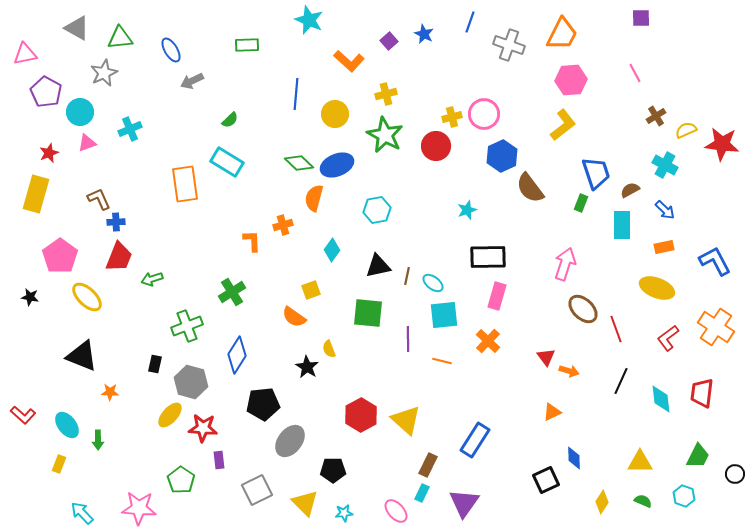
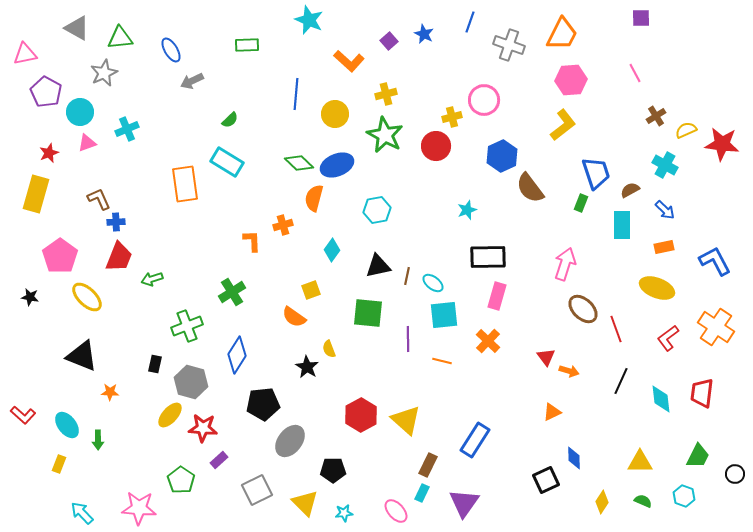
pink circle at (484, 114): moved 14 px up
cyan cross at (130, 129): moved 3 px left
purple rectangle at (219, 460): rotated 54 degrees clockwise
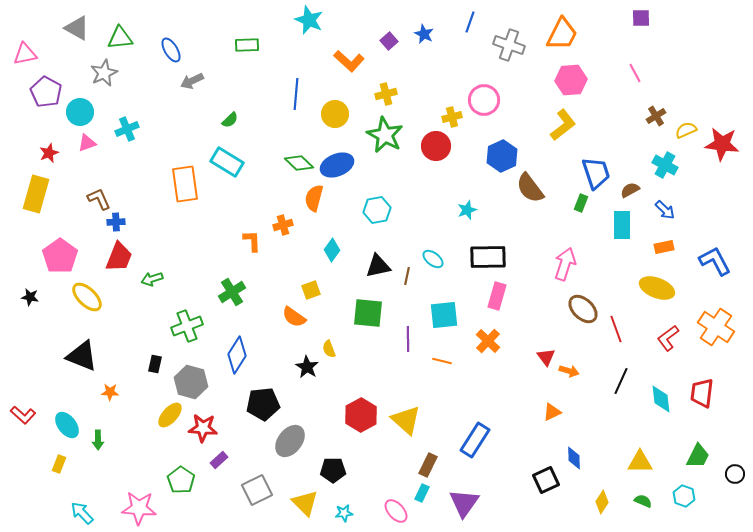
cyan ellipse at (433, 283): moved 24 px up
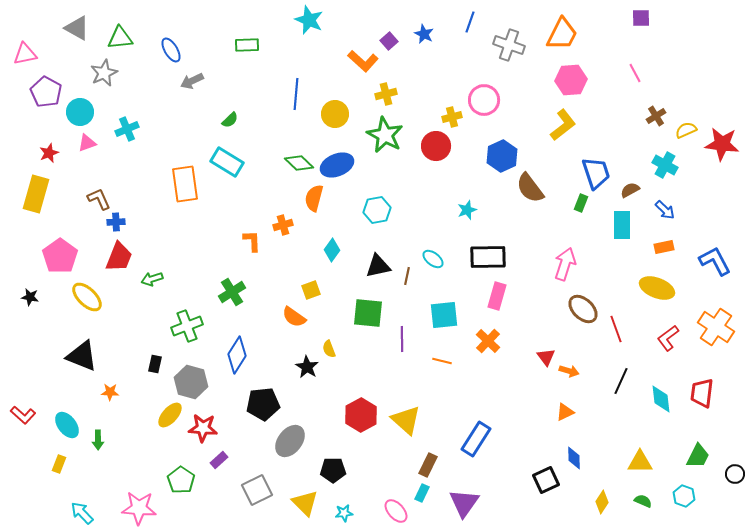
orange L-shape at (349, 61): moved 14 px right
purple line at (408, 339): moved 6 px left
orange triangle at (552, 412): moved 13 px right
blue rectangle at (475, 440): moved 1 px right, 1 px up
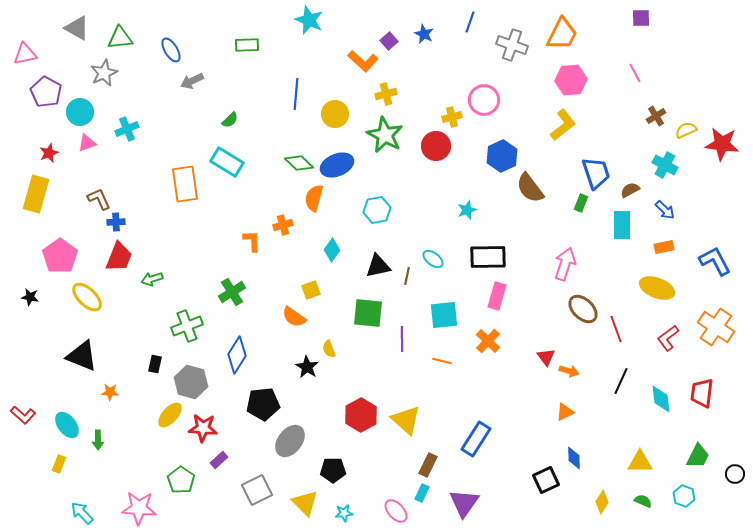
gray cross at (509, 45): moved 3 px right
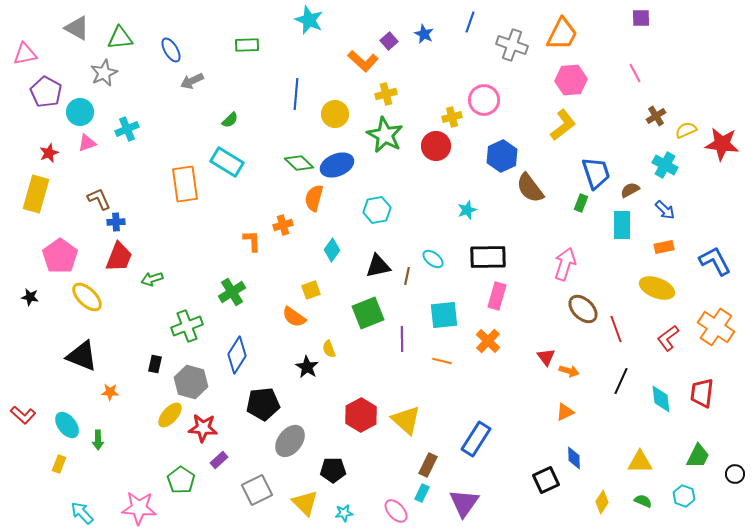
green square at (368, 313): rotated 28 degrees counterclockwise
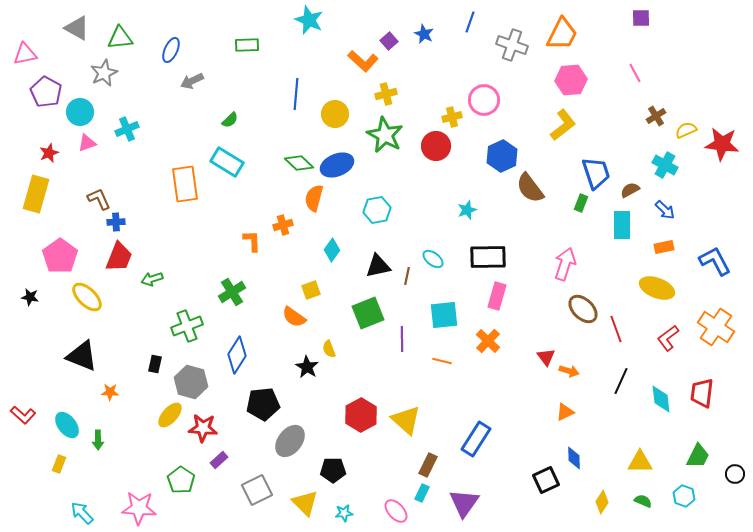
blue ellipse at (171, 50): rotated 55 degrees clockwise
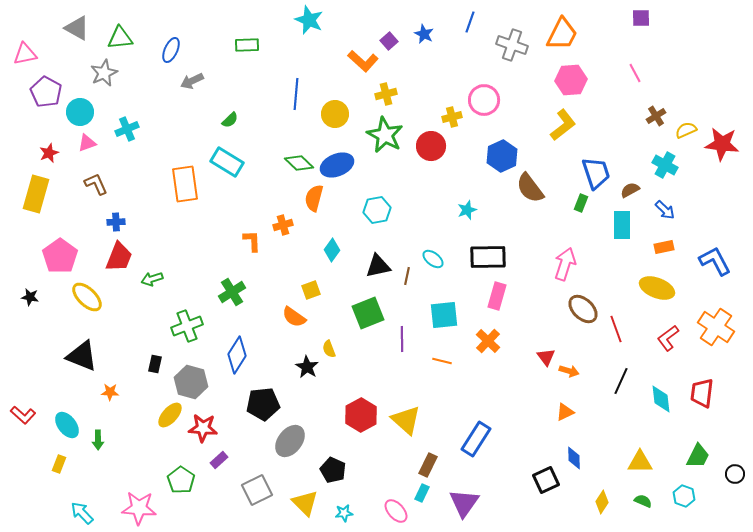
red circle at (436, 146): moved 5 px left
brown L-shape at (99, 199): moved 3 px left, 15 px up
black pentagon at (333, 470): rotated 25 degrees clockwise
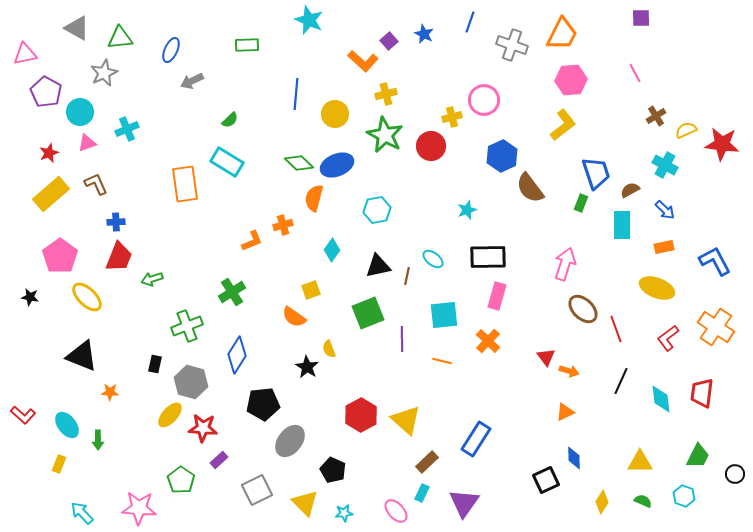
yellow rectangle at (36, 194): moved 15 px right; rotated 33 degrees clockwise
orange L-shape at (252, 241): rotated 70 degrees clockwise
brown rectangle at (428, 465): moved 1 px left, 3 px up; rotated 20 degrees clockwise
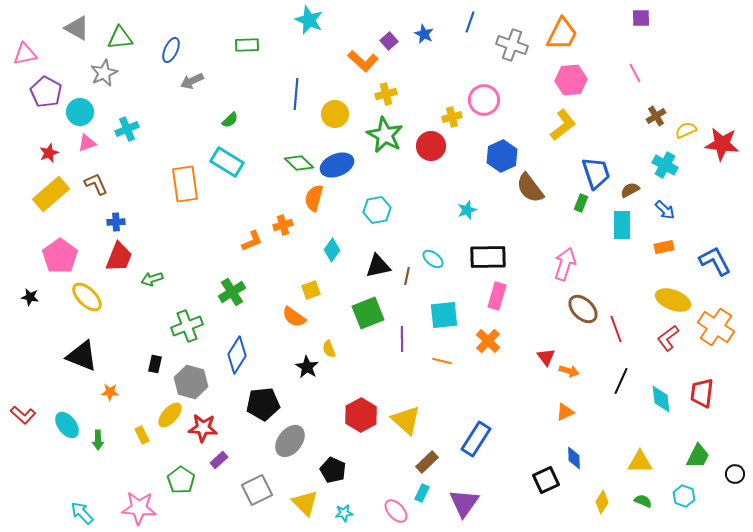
yellow ellipse at (657, 288): moved 16 px right, 12 px down
yellow rectangle at (59, 464): moved 83 px right, 29 px up; rotated 48 degrees counterclockwise
